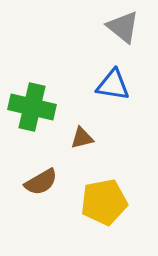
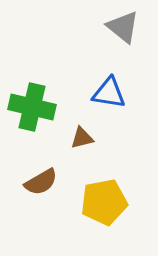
blue triangle: moved 4 px left, 8 px down
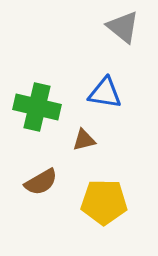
blue triangle: moved 4 px left
green cross: moved 5 px right
brown triangle: moved 2 px right, 2 px down
yellow pentagon: rotated 12 degrees clockwise
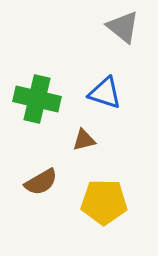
blue triangle: rotated 9 degrees clockwise
green cross: moved 8 px up
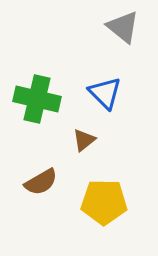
blue triangle: rotated 27 degrees clockwise
brown triangle: rotated 25 degrees counterclockwise
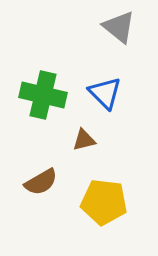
gray triangle: moved 4 px left
green cross: moved 6 px right, 4 px up
brown triangle: rotated 25 degrees clockwise
yellow pentagon: rotated 6 degrees clockwise
